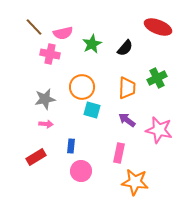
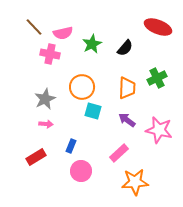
gray star: rotated 15 degrees counterclockwise
cyan square: moved 1 px right, 1 px down
blue rectangle: rotated 16 degrees clockwise
pink rectangle: rotated 36 degrees clockwise
orange star: rotated 12 degrees counterclockwise
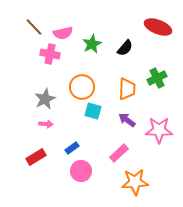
orange trapezoid: moved 1 px down
pink star: rotated 12 degrees counterclockwise
blue rectangle: moved 1 px right, 2 px down; rotated 32 degrees clockwise
